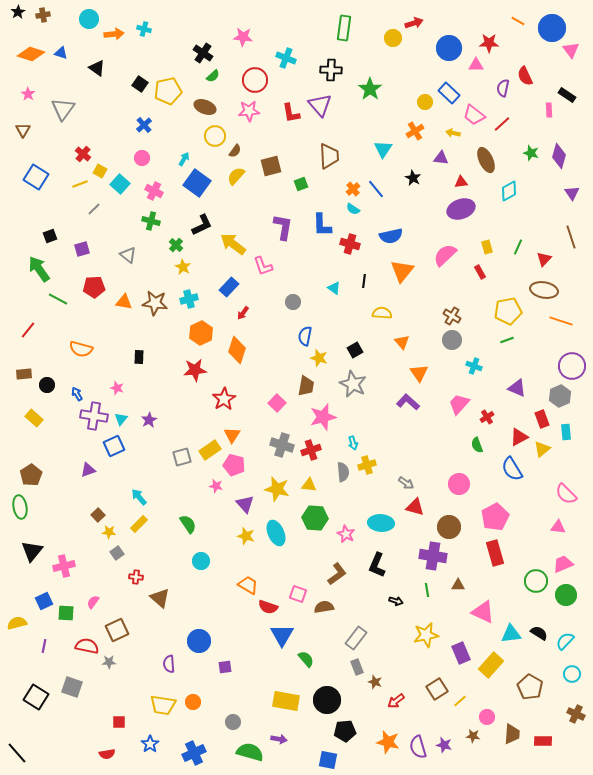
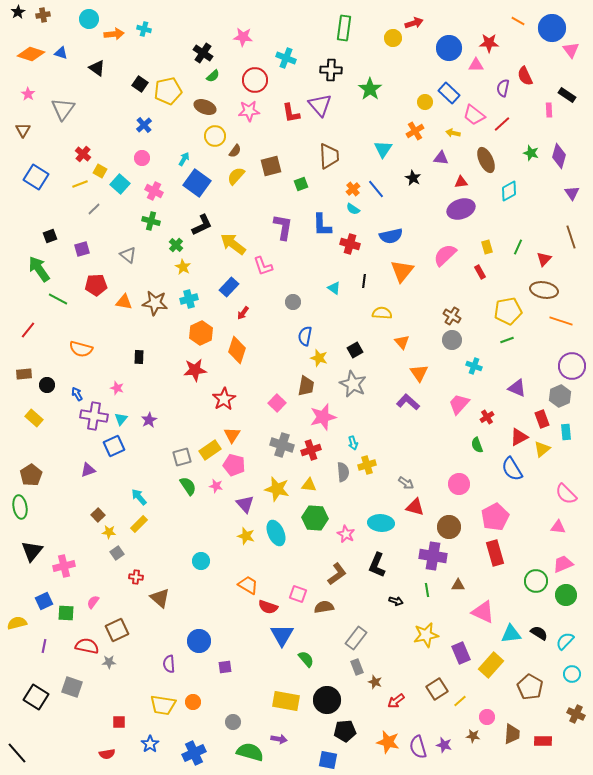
red pentagon at (94, 287): moved 2 px right, 2 px up
green semicircle at (188, 524): moved 38 px up
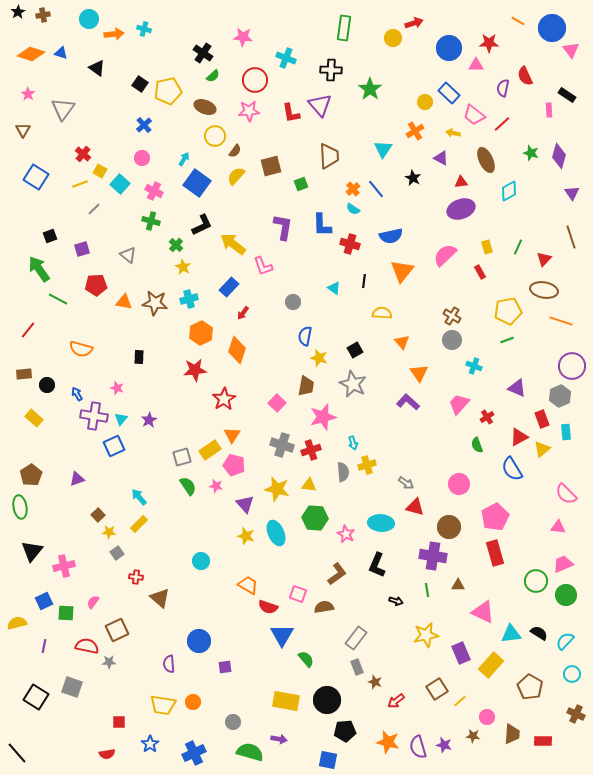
purple triangle at (441, 158): rotated 21 degrees clockwise
purple triangle at (88, 470): moved 11 px left, 9 px down
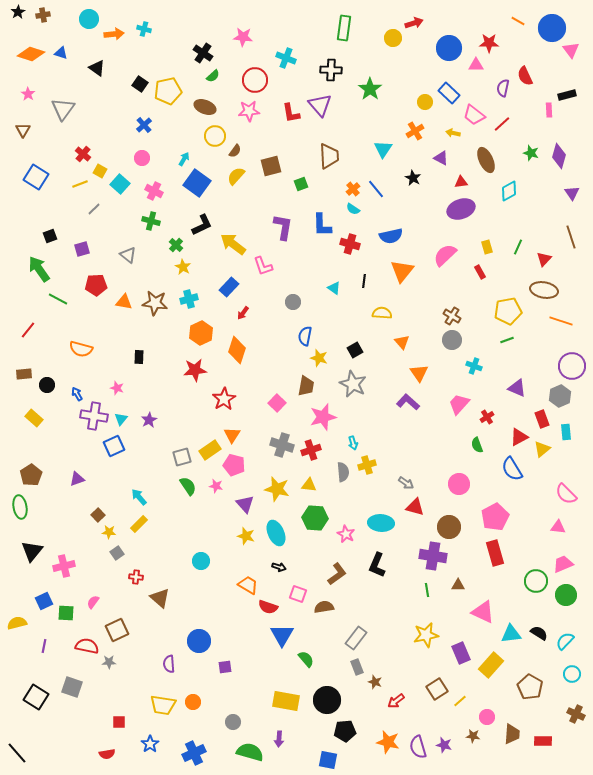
black rectangle at (567, 95): rotated 48 degrees counterclockwise
black arrow at (396, 601): moved 117 px left, 34 px up
purple arrow at (279, 739): rotated 84 degrees clockwise
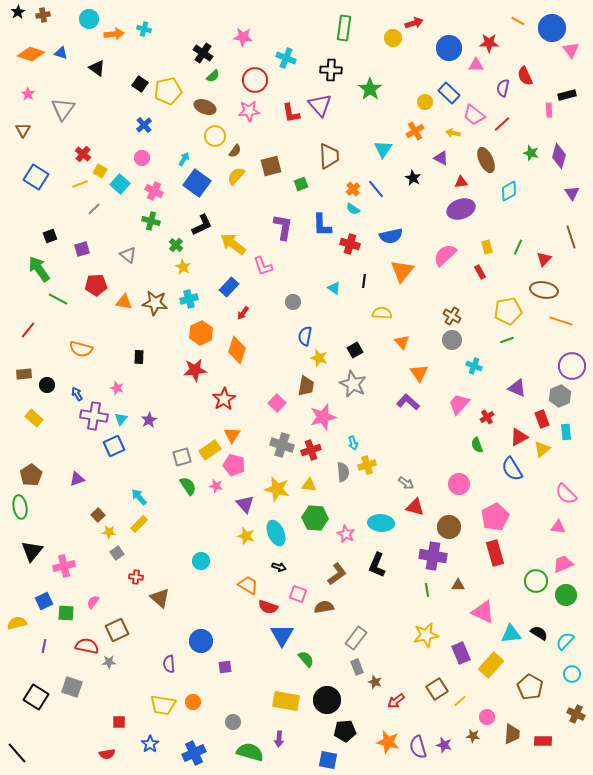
blue circle at (199, 641): moved 2 px right
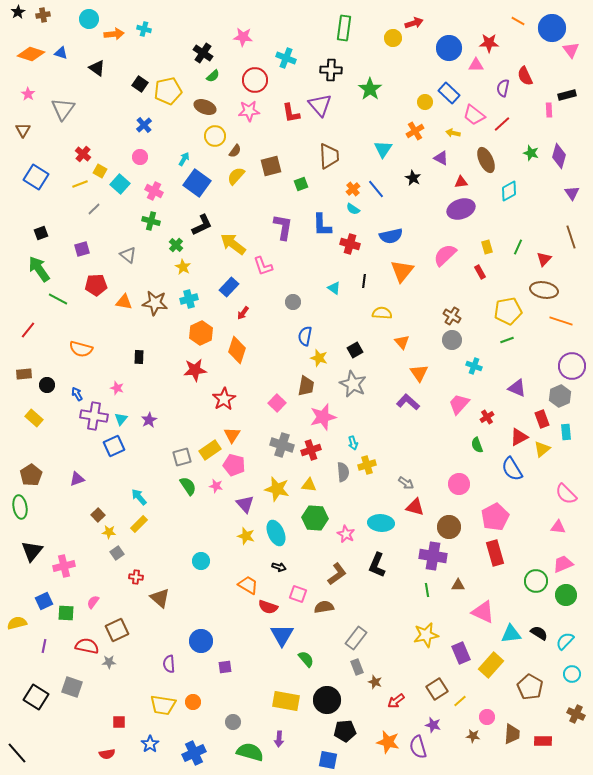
pink circle at (142, 158): moved 2 px left, 1 px up
black square at (50, 236): moved 9 px left, 3 px up
purple star at (444, 745): moved 11 px left, 20 px up
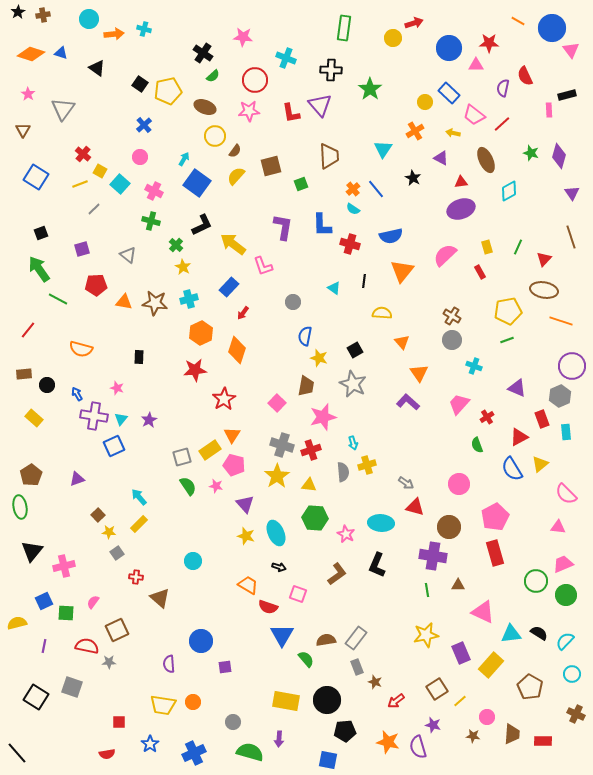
yellow triangle at (542, 449): moved 2 px left, 15 px down
yellow star at (277, 489): moved 13 px up; rotated 25 degrees clockwise
cyan circle at (201, 561): moved 8 px left
brown semicircle at (324, 607): moved 2 px right, 33 px down
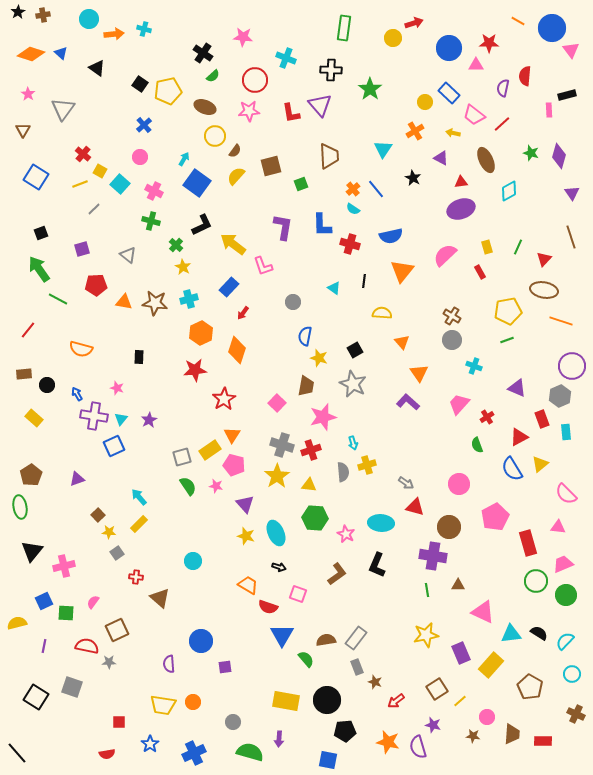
blue triangle at (61, 53): rotated 24 degrees clockwise
red semicircle at (525, 76): rotated 30 degrees clockwise
red rectangle at (495, 553): moved 33 px right, 10 px up
